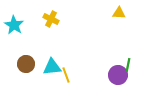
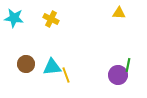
cyan star: moved 7 px up; rotated 24 degrees counterclockwise
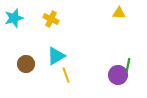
cyan star: rotated 24 degrees counterclockwise
cyan triangle: moved 4 px right, 11 px up; rotated 24 degrees counterclockwise
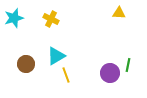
purple circle: moved 8 px left, 2 px up
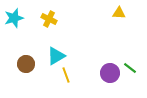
yellow cross: moved 2 px left
green line: moved 2 px right, 3 px down; rotated 64 degrees counterclockwise
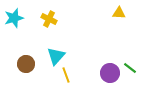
cyan triangle: rotated 18 degrees counterclockwise
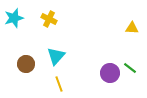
yellow triangle: moved 13 px right, 15 px down
yellow line: moved 7 px left, 9 px down
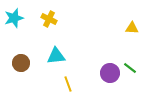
cyan triangle: rotated 42 degrees clockwise
brown circle: moved 5 px left, 1 px up
yellow line: moved 9 px right
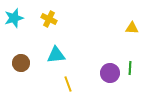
cyan triangle: moved 1 px up
green line: rotated 56 degrees clockwise
